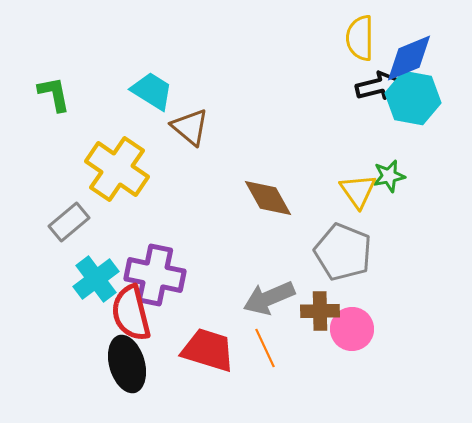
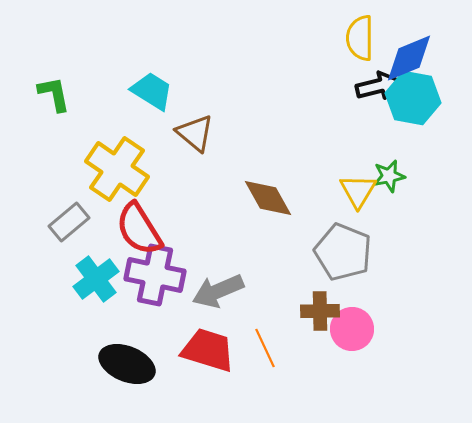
brown triangle: moved 5 px right, 6 px down
yellow triangle: rotated 6 degrees clockwise
gray arrow: moved 51 px left, 7 px up
red semicircle: moved 8 px right, 84 px up; rotated 18 degrees counterclockwise
black ellipse: rotated 52 degrees counterclockwise
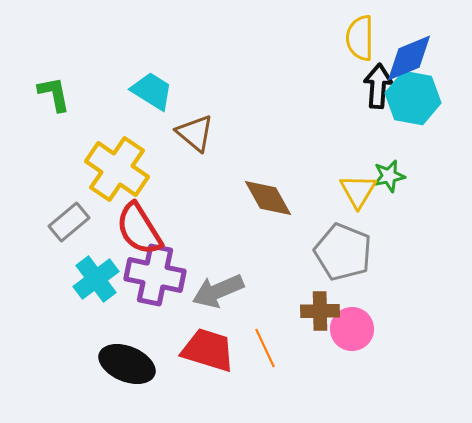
black arrow: rotated 72 degrees counterclockwise
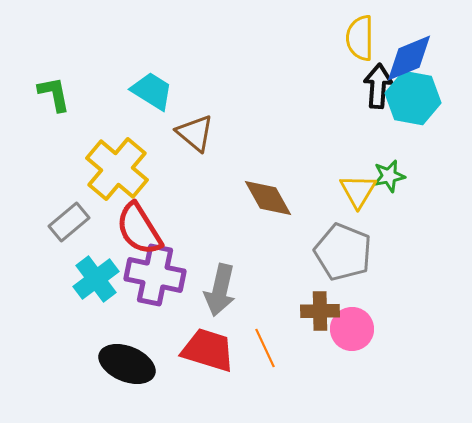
yellow cross: rotated 6 degrees clockwise
gray arrow: moved 2 px right, 1 px up; rotated 54 degrees counterclockwise
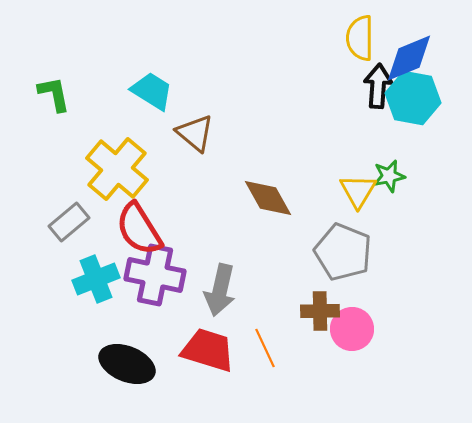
cyan cross: rotated 15 degrees clockwise
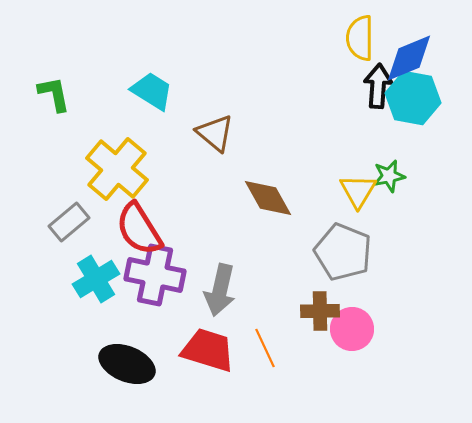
brown triangle: moved 20 px right
cyan cross: rotated 9 degrees counterclockwise
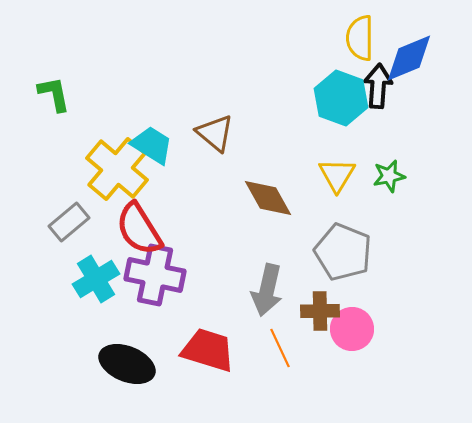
cyan trapezoid: moved 54 px down
cyan hexagon: moved 72 px left; rotated 10 degrees clockwise
yellow triangle: moved 21 px left, 16 px up
gray arrow: moved 47 px right
orange line: moved 15 px right
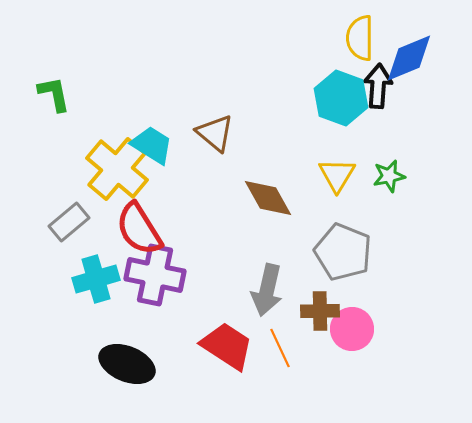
cyan cross: rotated 15 degrees clockwise
red trapezoid: moved 19 px right, 4 px up; rotated 16 degrees clockwise
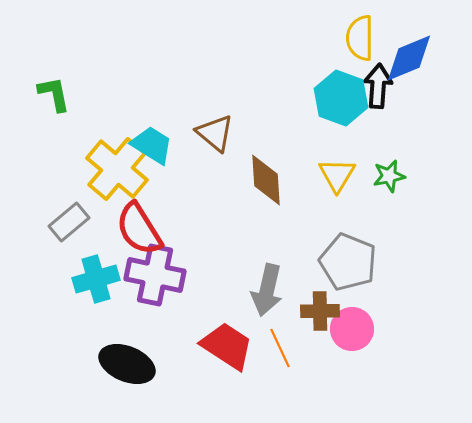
brown diamond: moved 2 px left, 18 px up; rotated 26 degrees clockwise
gray pentagon: moved 5 px right, 10 px down
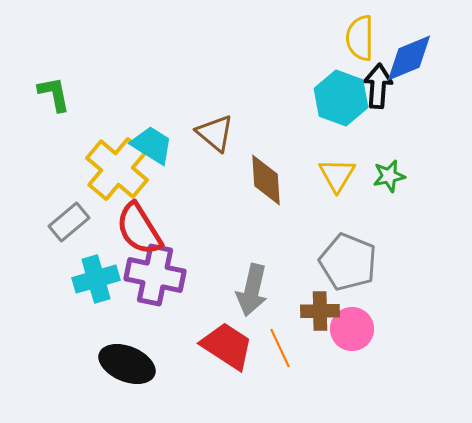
gray arrow: moved 15 px left
